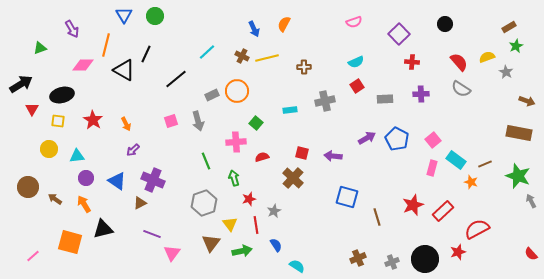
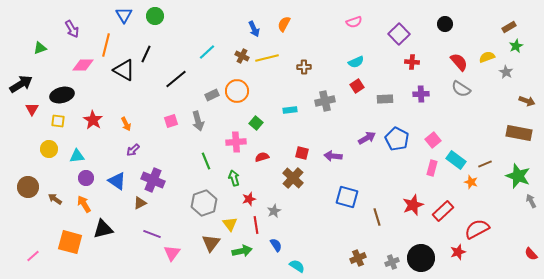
black circle at (425, 259): moved 4 px left, 1 px up
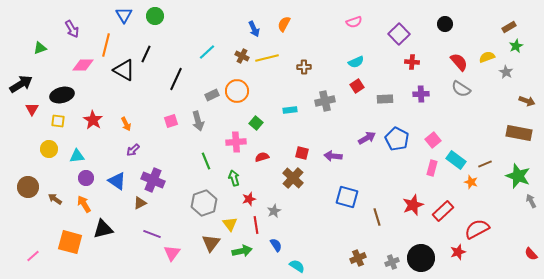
black line at (176, 79): rotated 25 degrees counterclockwise
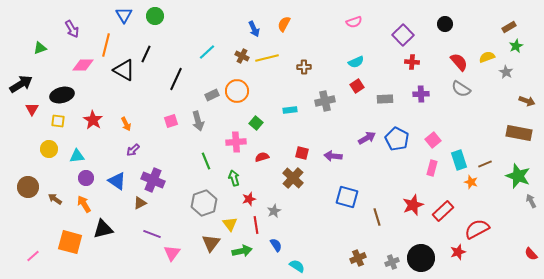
purple square at (399, 34): moved 4 px right, 1 px down
cyan rectangle at (456, 160): moved 3 px right; rotated 36 degrees clockwise
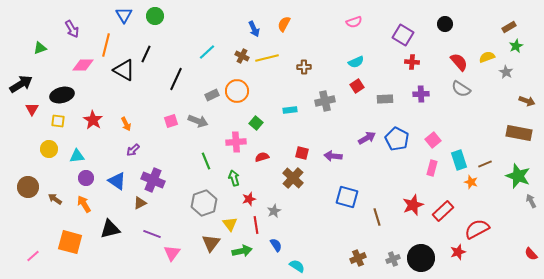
purple square at (403, 35): rotated 15 degrees counterclockwise
gray arrow at (198, 121): rotated 54 degrees counterclockwise
black triangle at (103, 229): moved 7 px right
gray cross at (392, 262): moved 1 px right, 3 px up
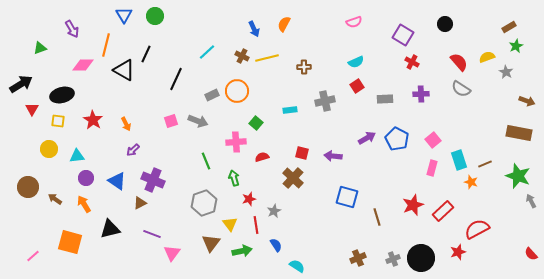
red cross at (412, 62): rotated 24 degrees clockwise
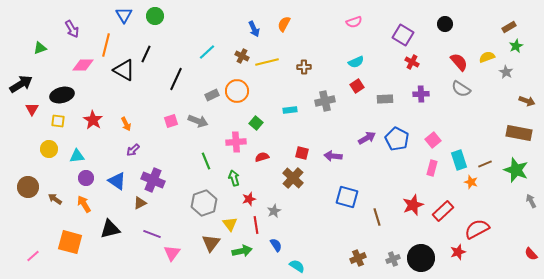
yellow line at (267, 58): moved 4 px down
green star at (518, 176): moved 2 px left, 6 px up
